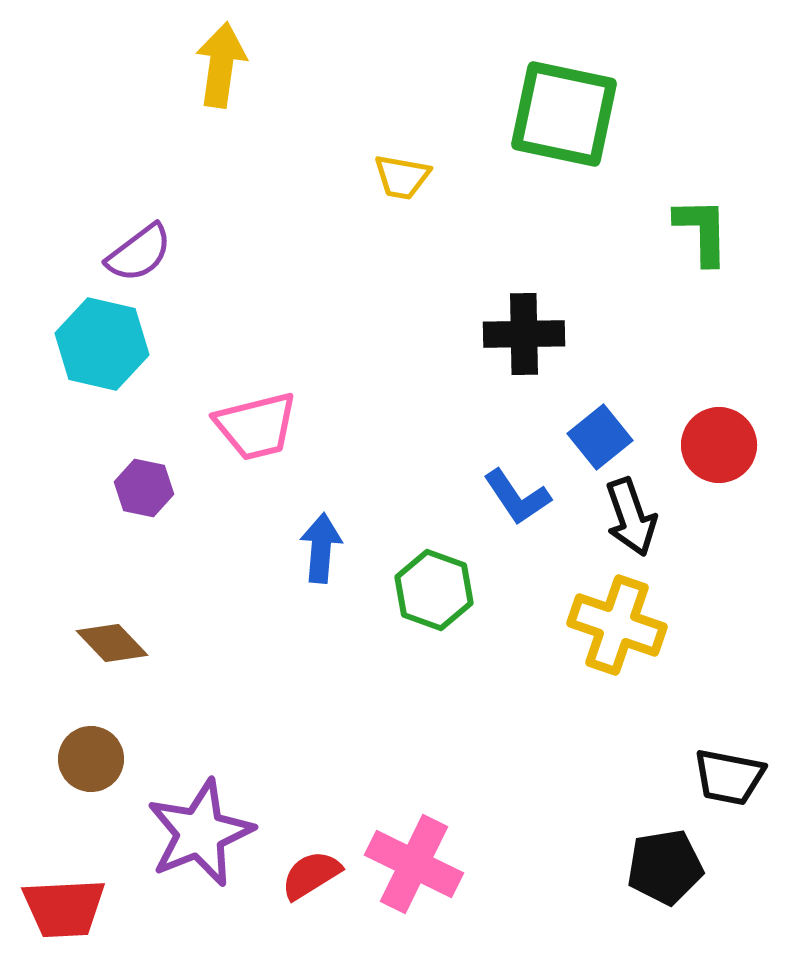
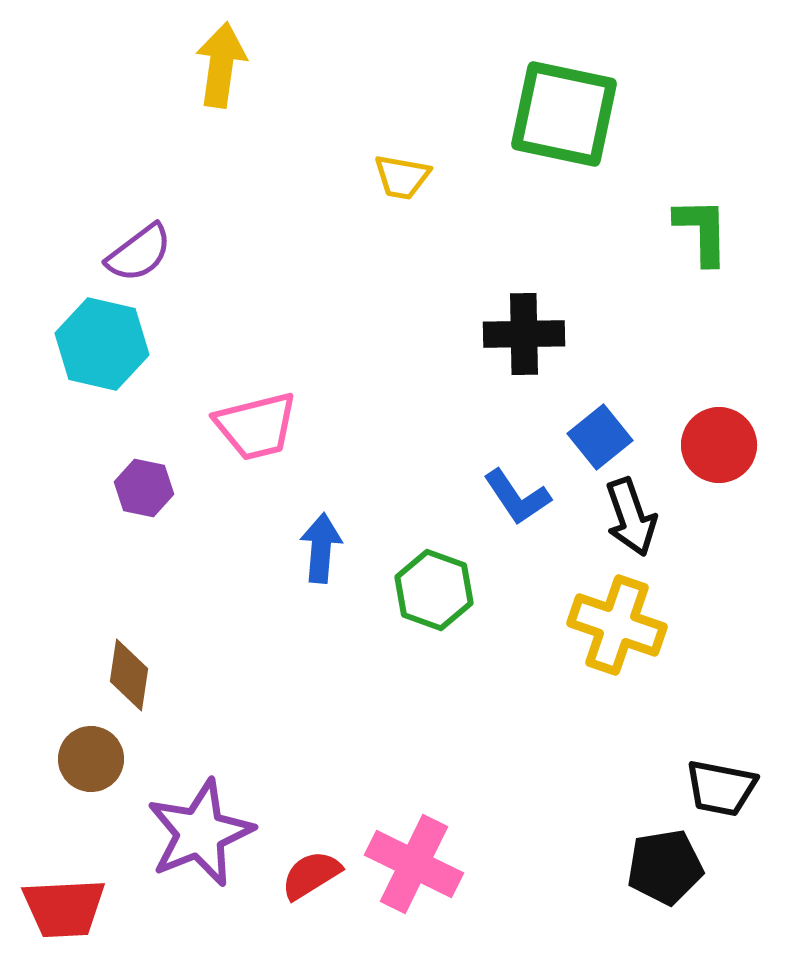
brown diamond: moved 17 px right, 32 px down; rotated 52 degrees clockwise
black trapezoid: moved 8 px left, 11 px down
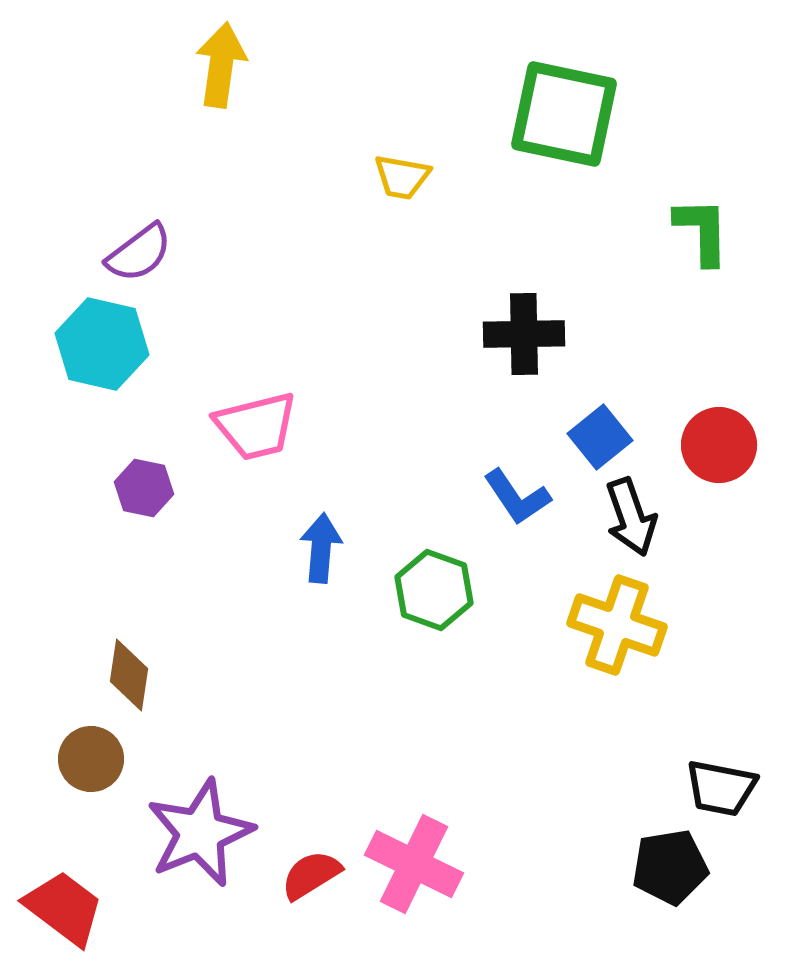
black pentagon: moved 5 px right
red trapezoid: rotated 140 degrees counterclockwise
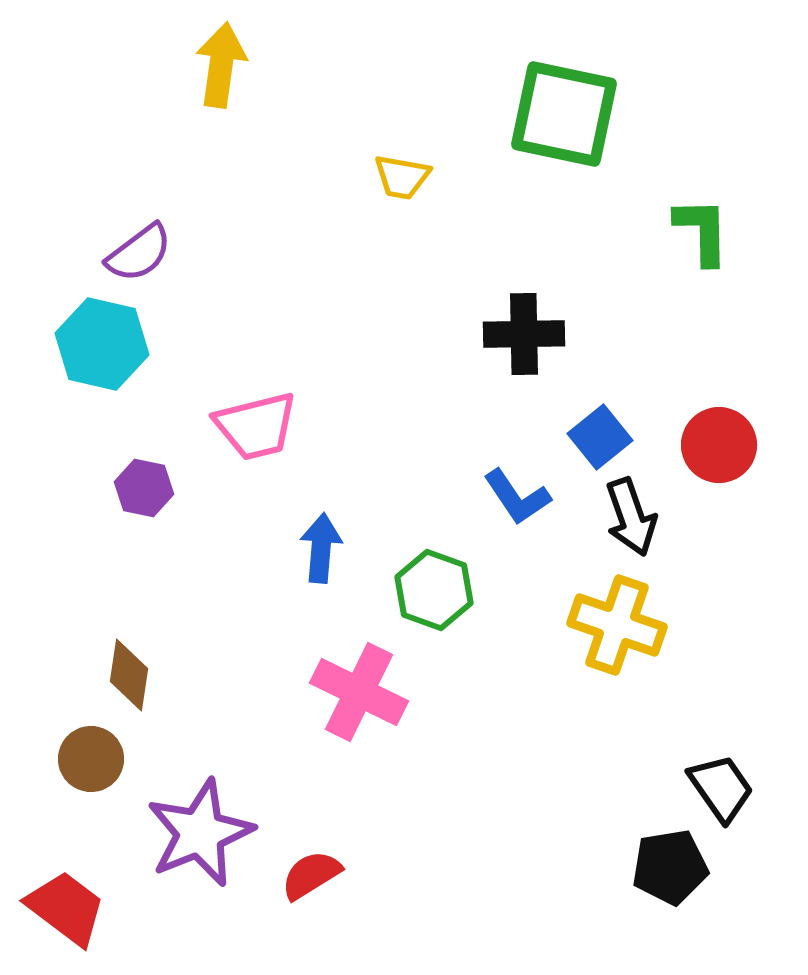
black trapezoid: rotated 136 degrees counterclockwise
pink cross: moved 55 px left, 172 px up
red trapezoid: moved 2 px right
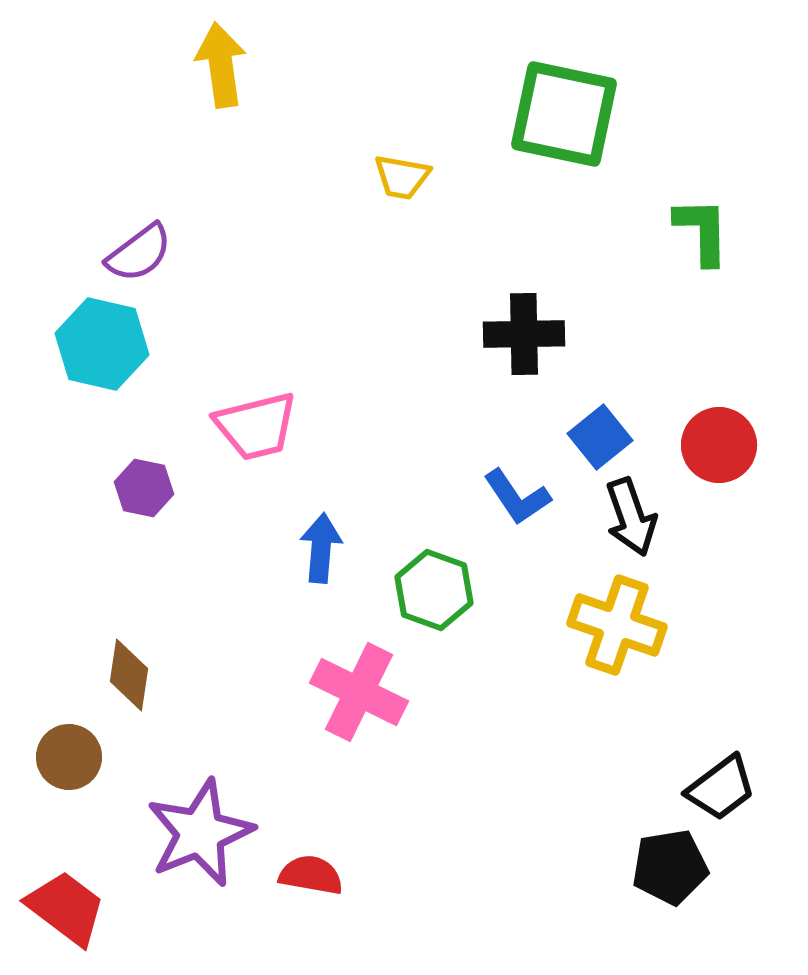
yellow arrow: rotated 16 degrees counterclockwise
brown circle: moved 22 px left, 2 px up
black trapezoid: rotated 88 degrees clockwise
red semicircle: rotated 42 degrees clockwise
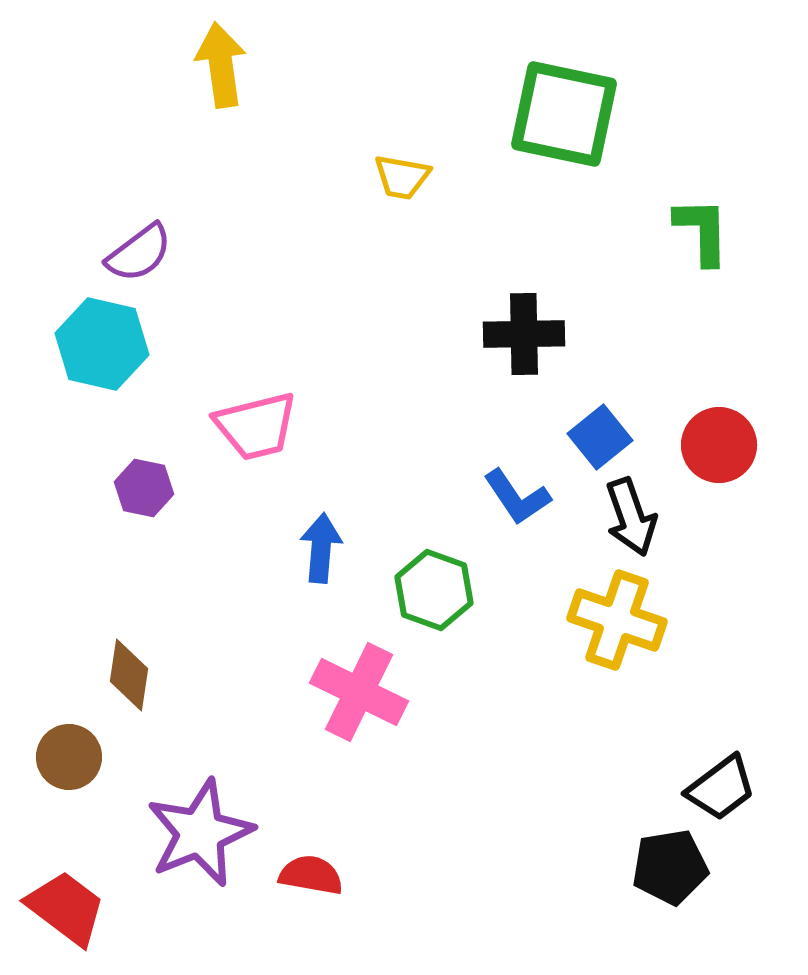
yellow cross: moved 5 px up
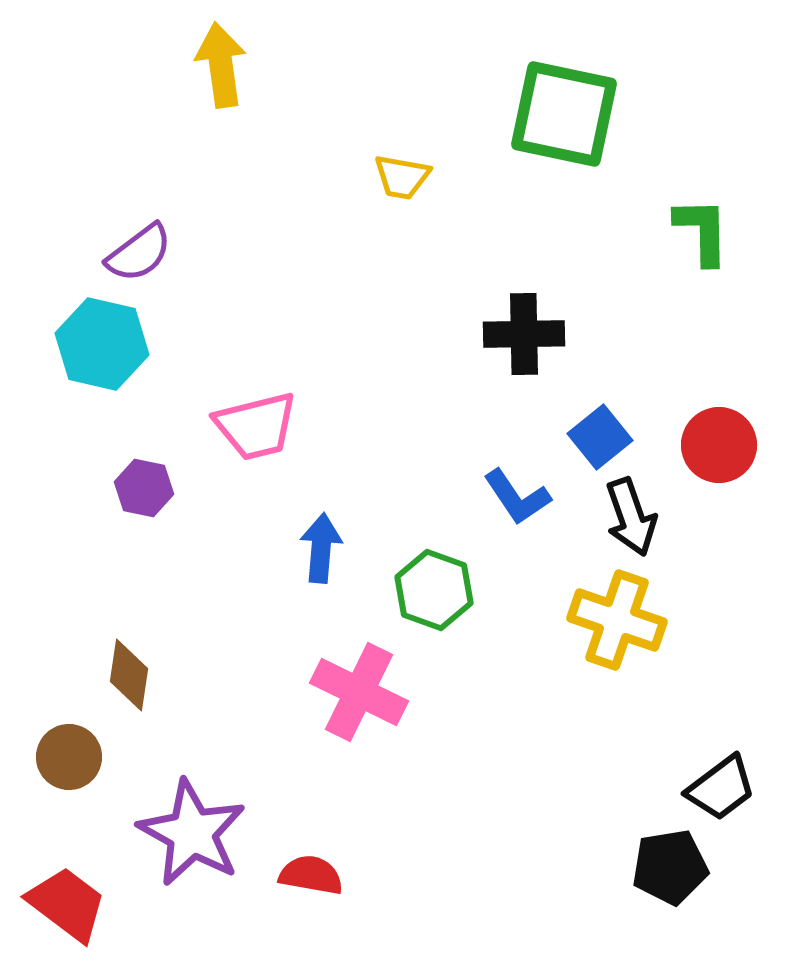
purple star: moved 8 px left; rotated 21 degrees counterclockwise
red trapezoid: moved 1 px right, 4 px up
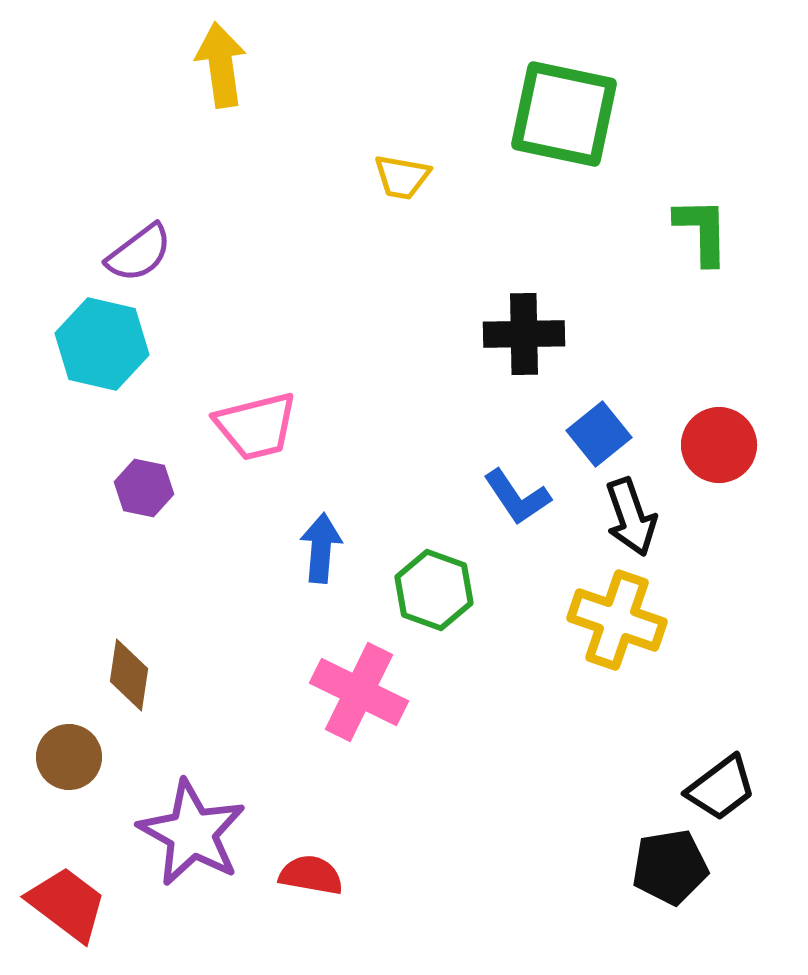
blue square: moved 1 px left, 3 px up
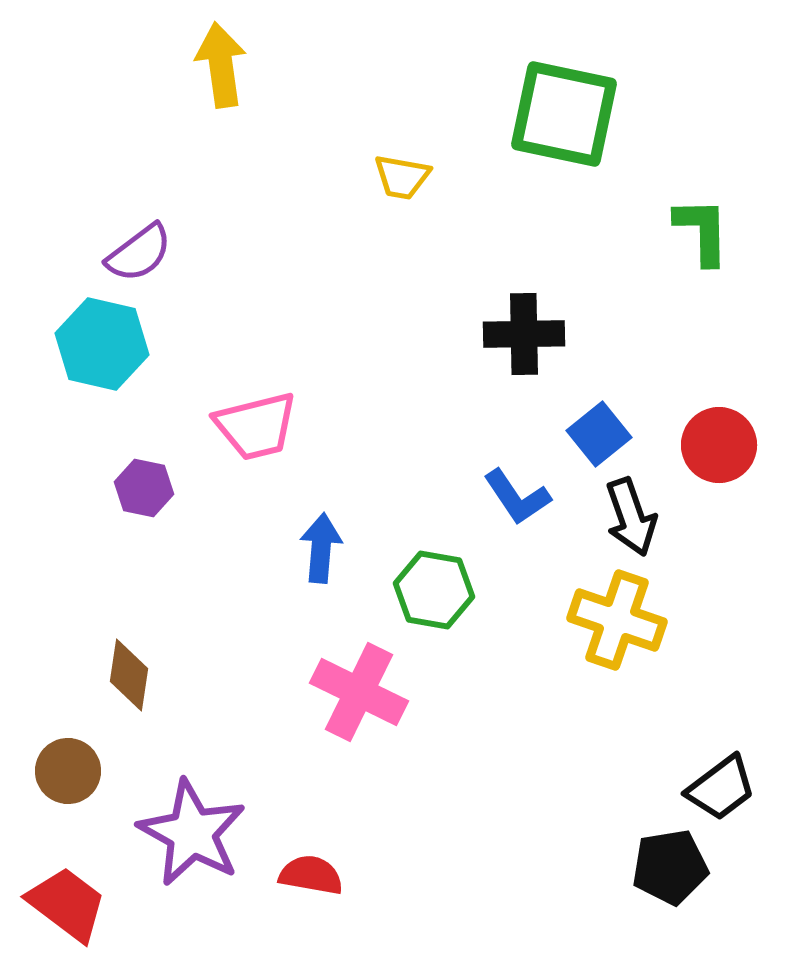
green hexagon: rotated 10 degrees counterclockwise
brown circle: moved 1 px left, 14 px down
